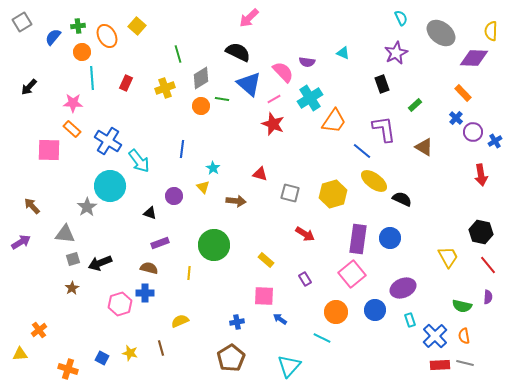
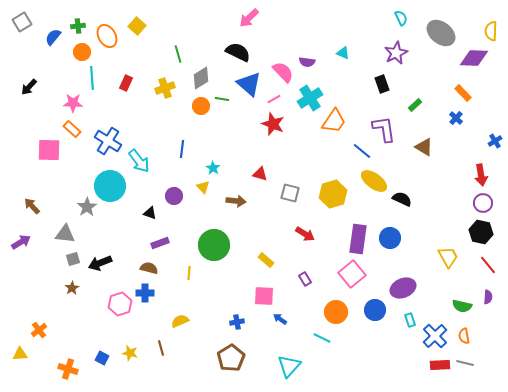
purple circle at (473, 132): moved 10 px right, 71 px down
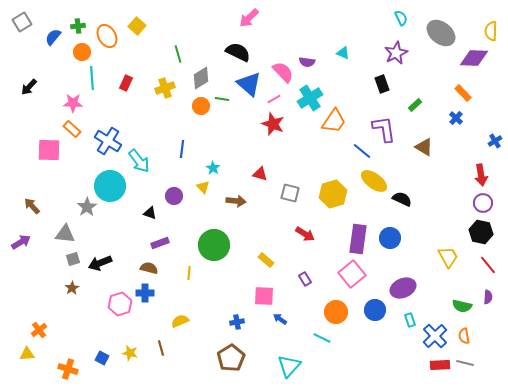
yellow triangle at (20, 354): moved 7 px right
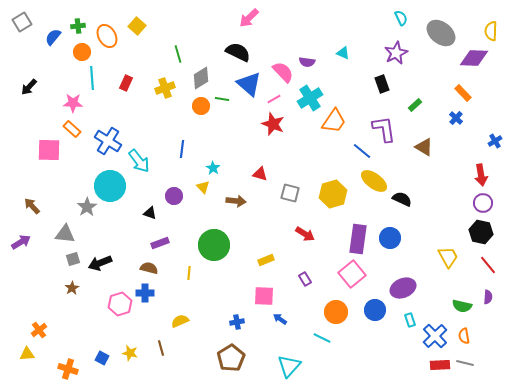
yellow rectangle at (266, 260): rotated 63 degrees counterclockwise
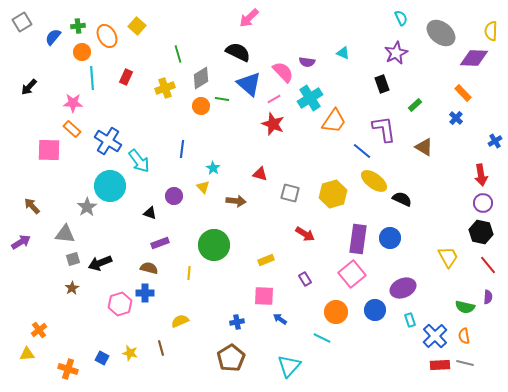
red rectangle at (126, 83): moved 6 px up
green semicircle at (462, 306): moved 3 px right, 1 px down
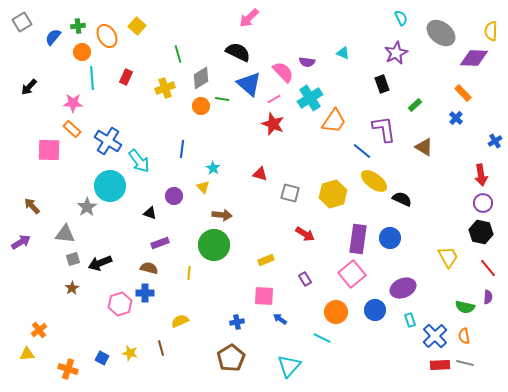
brown arrow at (236, 201): moved 14 px left, 14 px down
red line at (488, 265): moved 3 px down
